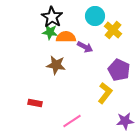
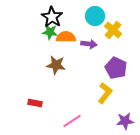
purple arrow: moved 4 px right, 3 px up; rotated 21 degrees counterclockwise
purple pentagon: moved 3 px left, 2 px up
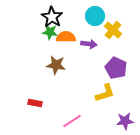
yellow L-shape: rotated 35 degrees clockwise
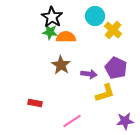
purple arrow: moved 30 px down
brown star: moved 5 px right; rotated 24 degrees clockwise
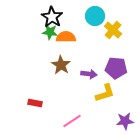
purple pentagon: rotated 20 degrees counterclockwise
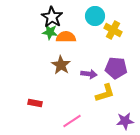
yellow cross: rotated 12 degrees counterclockwise
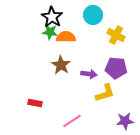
cyan circle: moved 2 px left, 1 px up
yellow cross: moved 3 px right, 5 px down
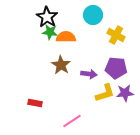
black star: moved 5 px left
purple star: moved 28 px up
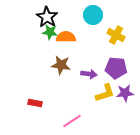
brown star: rotated 24 degrees counterclockwise
